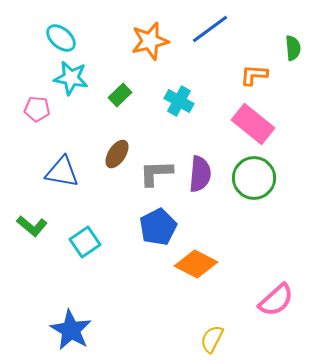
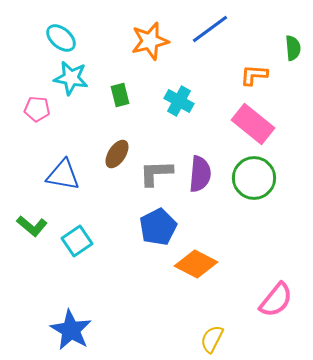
green rectangle: rotated 60 degrees counterclockwise
blue triangle: moved 1 px right, 3 px down
cyan square: moved 8 px left, 1 px up
pink semicircle: rotated 9 degrees counterclockwise
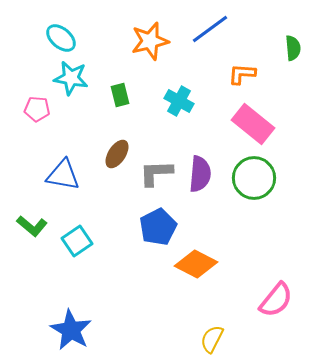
orange L-shape: moved 12 px left, 1 px up
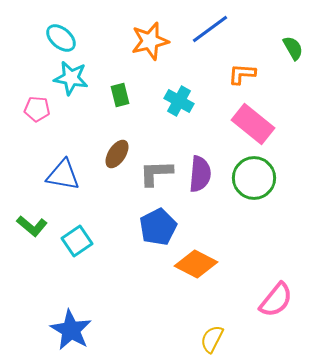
green semicircle: rotated 25 degrees counterclockwise
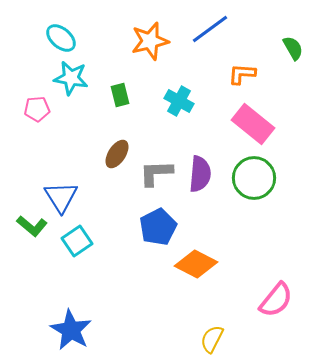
pink pentagon: rotated 10 degrees counterclockwise
blue triangle: moved 2 px left, 22 px down; rotated 48 degrees clockwise
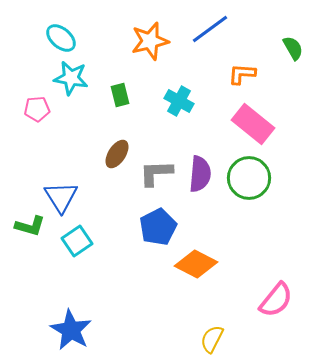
green circle: moved 5 px left
green L-shape: moved 2 px left; rotated 24 degrees counterclockwise
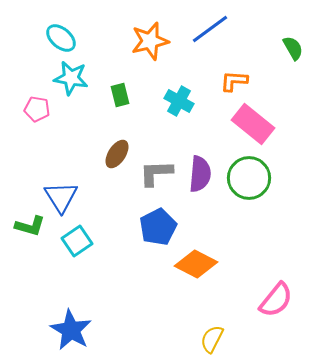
orange L-shape: moved 8 px left, 7 px down
pink pentagon: rotated 15 degrees clockwise
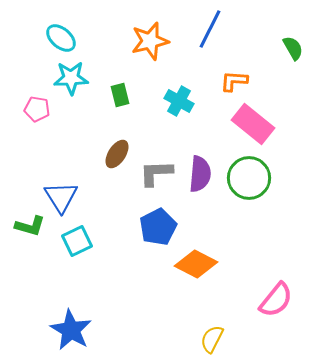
blue line: rotated 27 degrees counterclockwise
cyan star: rotated 12 degrees counterclockwise
cyan square: rotated 8 degrees clockwise
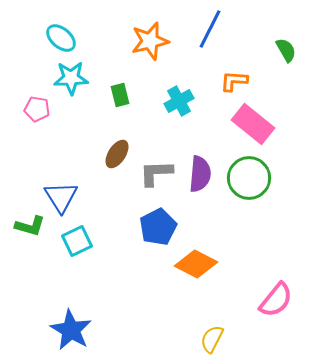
green semicircle: moved 7 px left, 2 px down
cyan cross: rotated 32 degrees clockwise
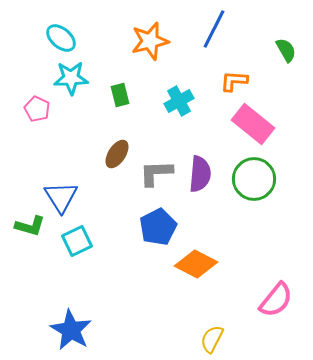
blue line: moved 4 px right
pink pentagon: rotated 15 degrees clockwise
green circle: moved 5 px right, 1 px down
